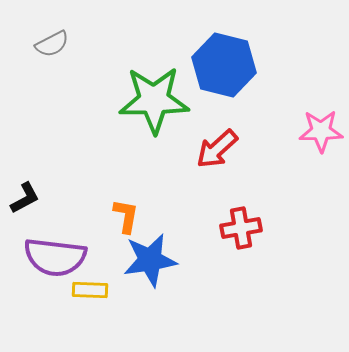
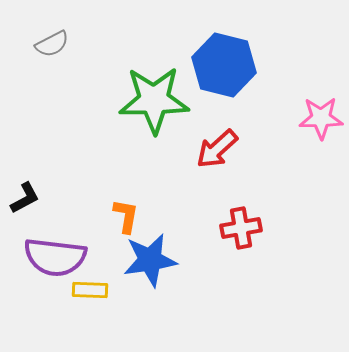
pink star: moved 13 px up
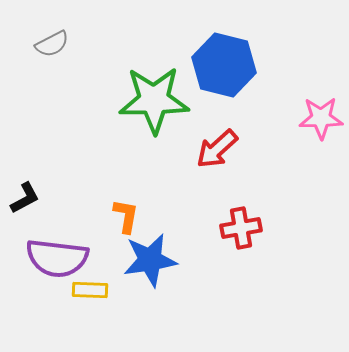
purple semicircle: moved 2 px right, 1 px down
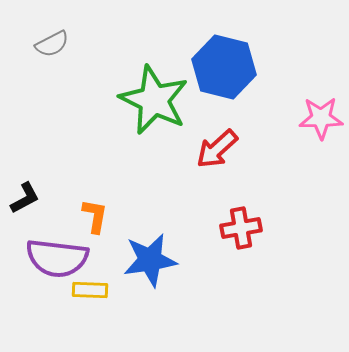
blue hexagon: moved 2 px down
green star: rotated 26 degrees clockwise
orange L-shape: moved 31 px left
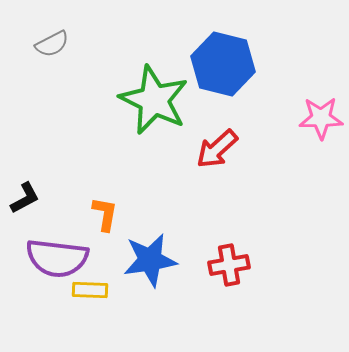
blue hexagon: moved 1 px left, 3 px up
orange L-shape: moved 10 px right, 2 px up
red cross: moved 12 px left, 37 px down
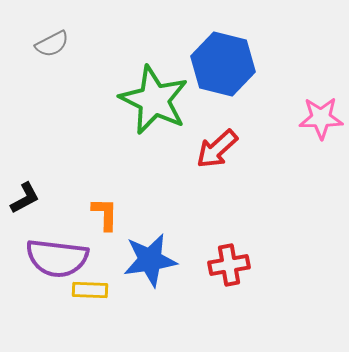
orange L-shape: rotated 9 degrees counterclockwise
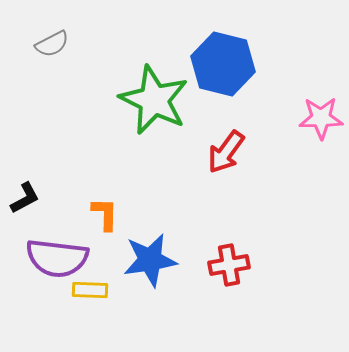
red arrow: moved 9 px right, 3 px down; rotated 12 degrees counterclockwise
